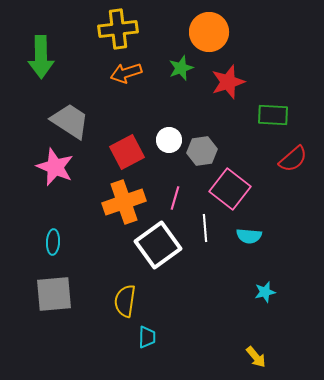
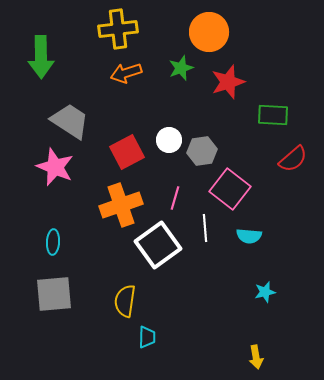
orange cross: moved 3 px left, 3 px down
yellow arrow: rotated 30 degrees clockwise
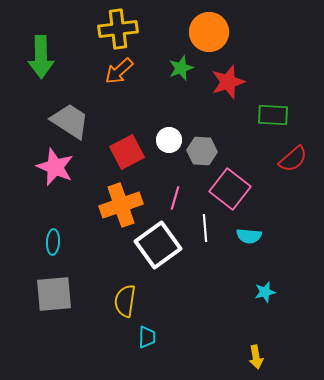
orange arrow: moved 7 px left, 2 px up; rotated 24 degrees counterclockwise
gray hexagon: rotated 12 degrees clockwise
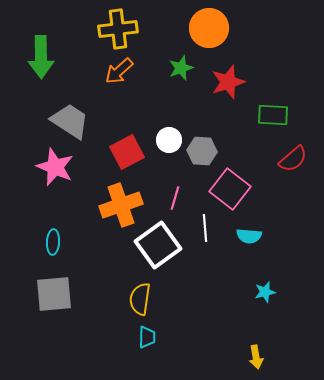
orange circle: moved 4 px up
yellow semicircle: moved 15 px right, 2 px up
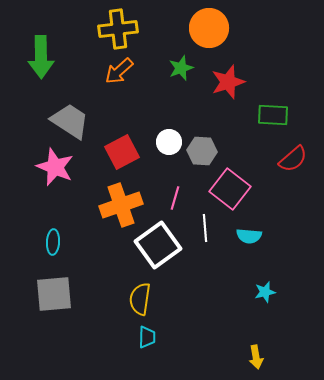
white circle: moved 2 px down
red square: moved 5 px left
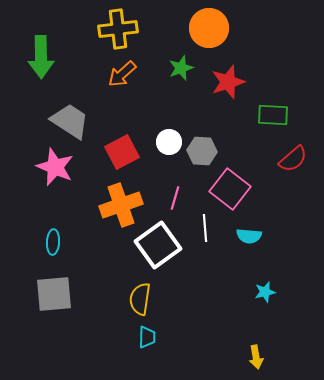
orange arrow: moved 3 px right, 3 px down
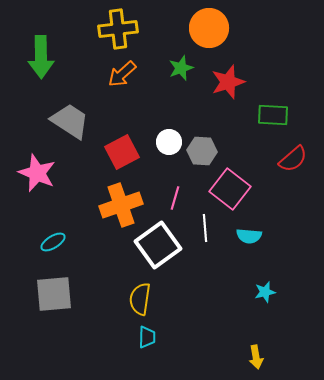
pink star: moved 18 px left, 6 px down
cyan ellipse: rotated 55 degrees clockwise
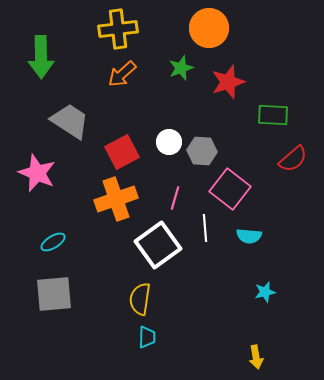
orange cross: moved 5 px left, 6 px up
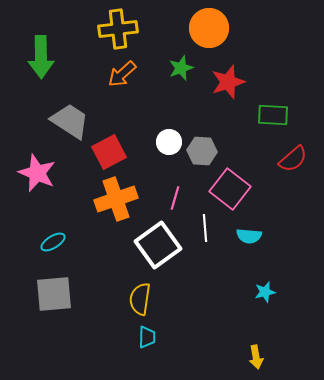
red square: moved 13 px left
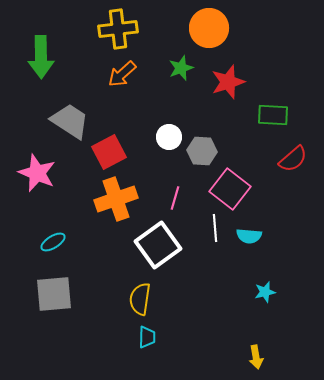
white circle: moved 5 px up
white line: moved 10 px right
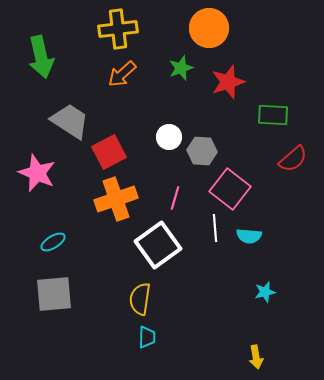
green arrow: rotated 12 degrees counterclockwise
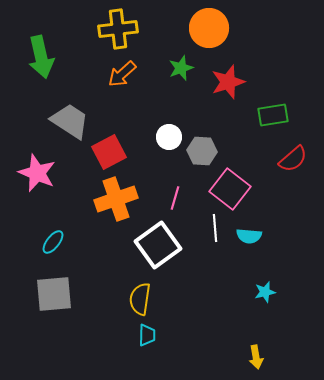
green rectangle: rotated 12 degrees counterclockwise
cyan ellipse: rotated 20 degrees counterclockwise
cyan trapezoid: moved 2 px up
